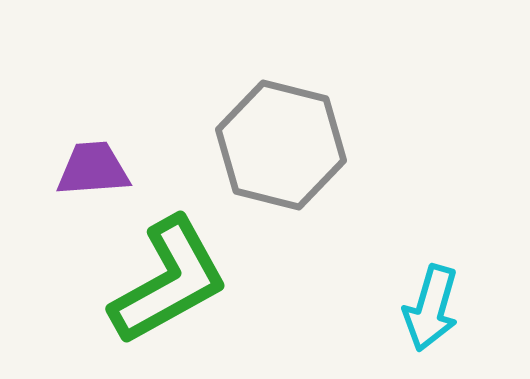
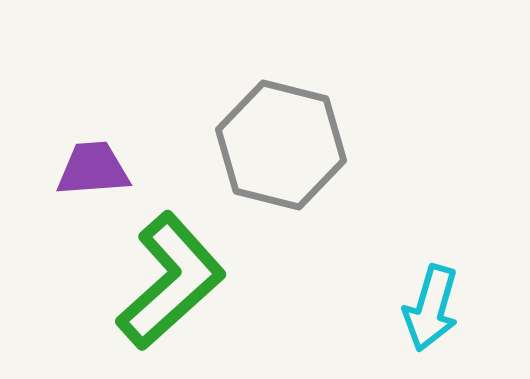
green L-shape: moved 2 px right; rotated 13 degrees counterclockwise
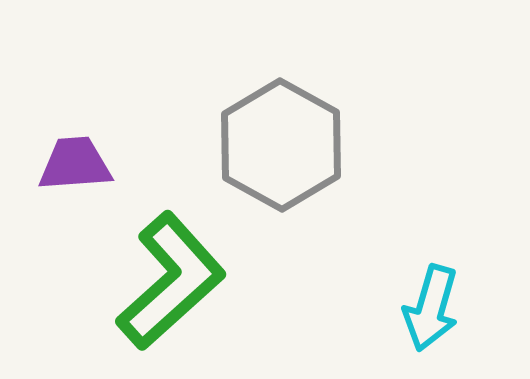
gray hexagon: rotated 15 degrees clockwise
purple trapezoid: moved 18 px left, 5 px up
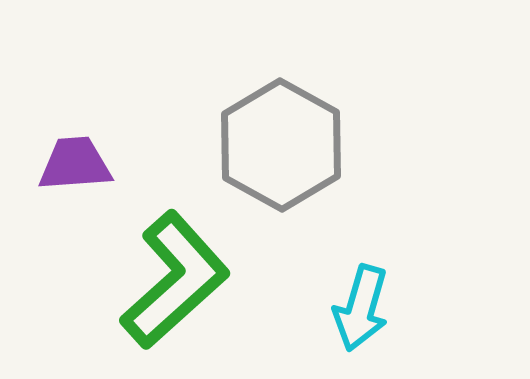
green L-shape: moved 4 px right, 1 px up
cyan arrow: moved 70 px left
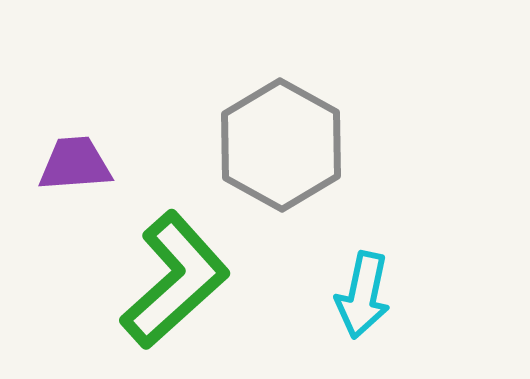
cyan arrow: moved 2 px right, 13 px up; rotated 4 degrees counterclockwise
